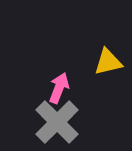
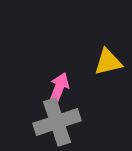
gray cross: rotated 27 degrees clockwise
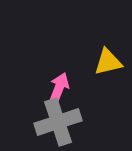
gray cross: moved 1 px right
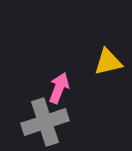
gray cross: moved 13 px left
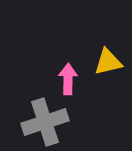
pink arrow: moved 9 px right, 9 px up; rotated 20 degrees counterclockwise
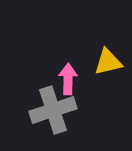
gray cross: moved 8 px right, 12 px up
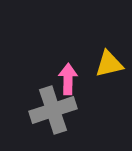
yellow triangle: moved 1 px right, 2 px down
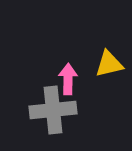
gray cross: rotated 12 degrees clockwise
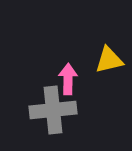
yellow triangle: moved 4 px up
